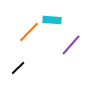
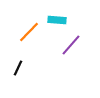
cyan rectangle: moved 5 px right
black line: rotated 21 degrees counterclockwise
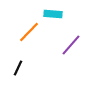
cyan rectangle: moved 4 px left, 6 px up
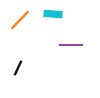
orange line: moved 9 px left, 12 px up
purple line: rotated 50 degrees clockwise
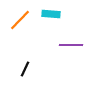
cyan rectangle: moved 2 px left
black line: moved 7 px right, 1 px down
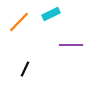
cyan rectangle: rotated 30 degrees counterclockwise
orange line: moved 1 px left, 2 px down
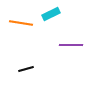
orange line: moved 2 px right, 1 px down; rotated 55 degrees clockwise
black line: moved 1 px right; rotated 49 degrees clockwise
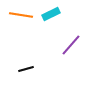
orange line: moved 8 px up
purple line: rotated 50 degrees counterclockwise
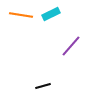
purple line: moved 1 px down
black line: moved 17 px right, 17 px down
